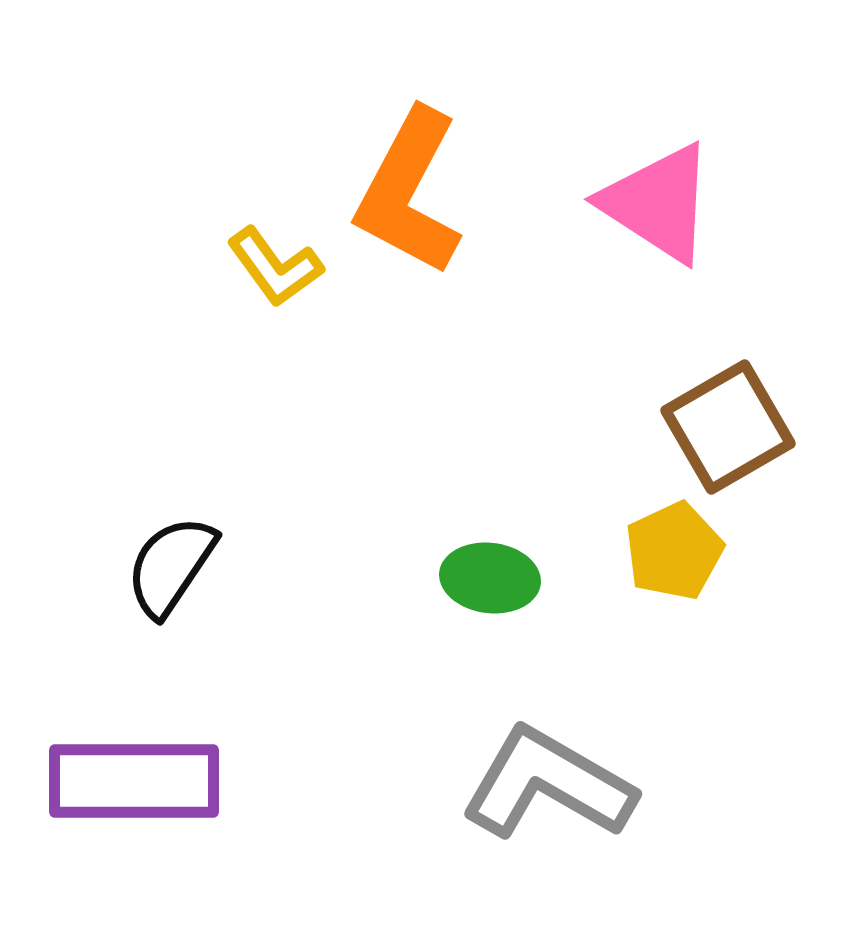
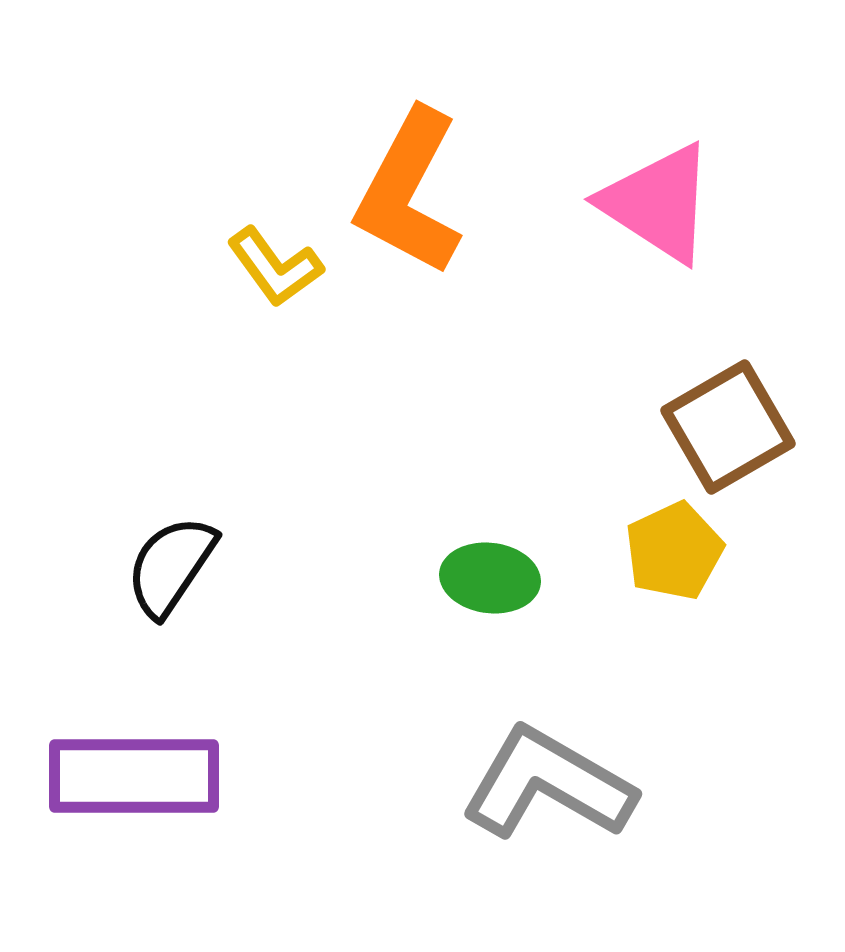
purple rectangle: moved 5 px up
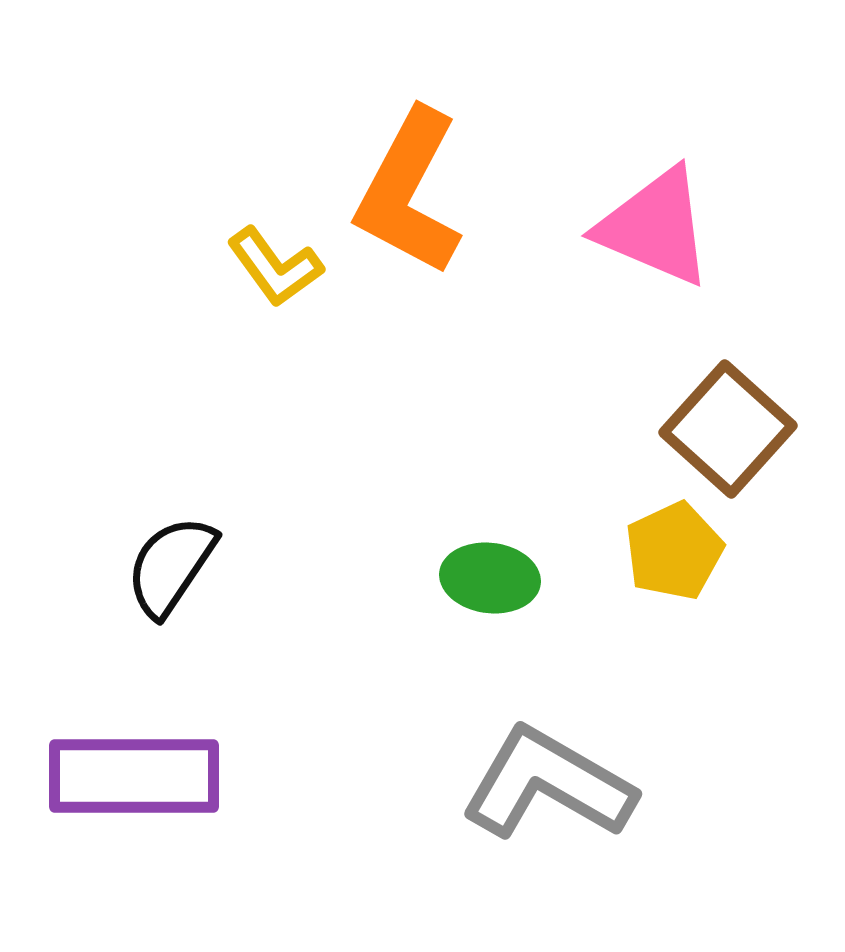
pink triangle: moved 3 px left, 24 px down; rotated 10 degrees counterclockwise
brown square: moved 2 px down; rotated 18 degrees counterclockwise
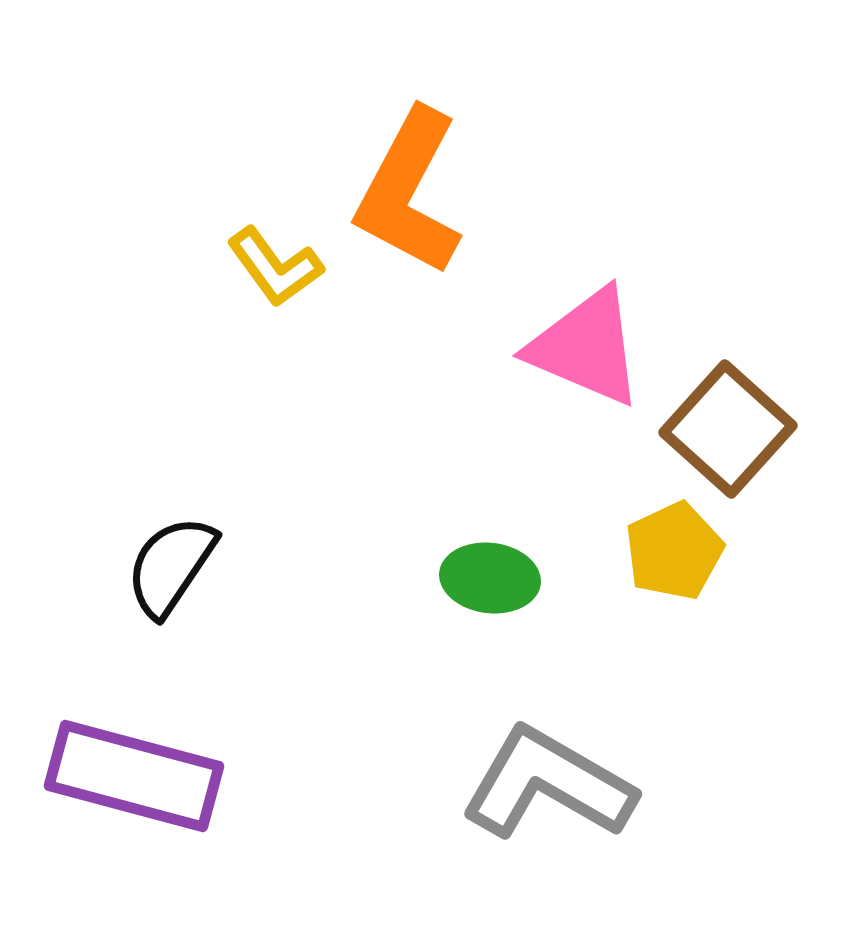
pink triangle: moved 69 px left, 120 px down
purple rectangle: rotated 15 degrees clockwise
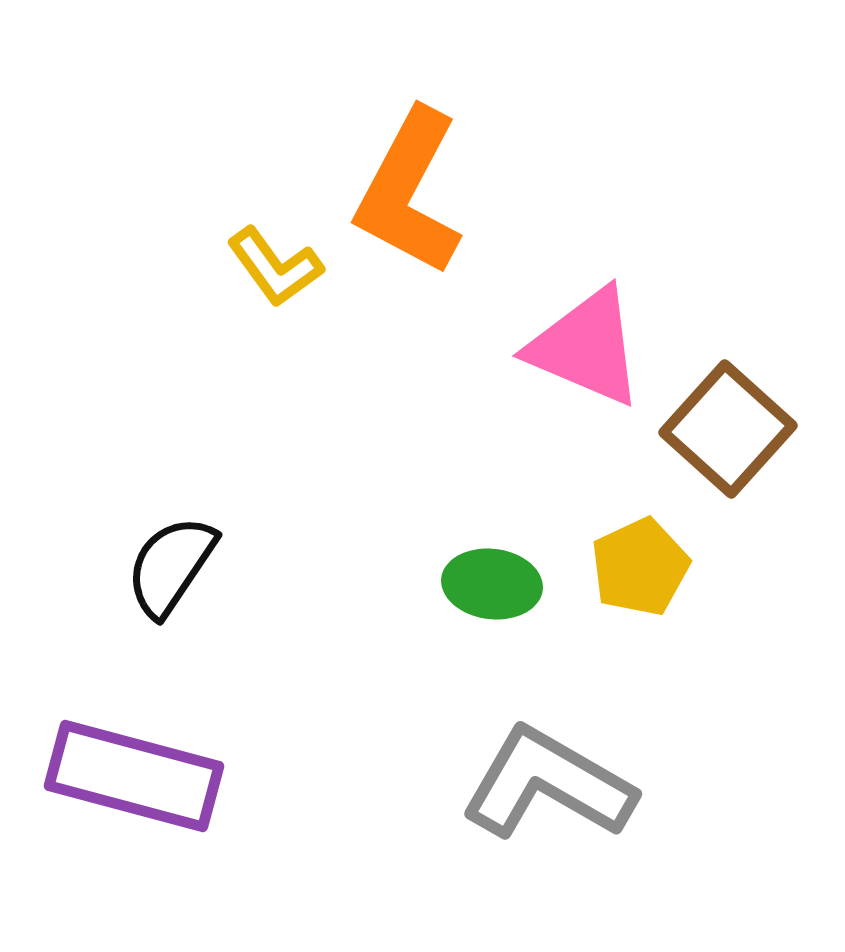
yellow pentagon: moved 34 px left, 16 px down
green ellipse: moved 2 px right, 6 px down
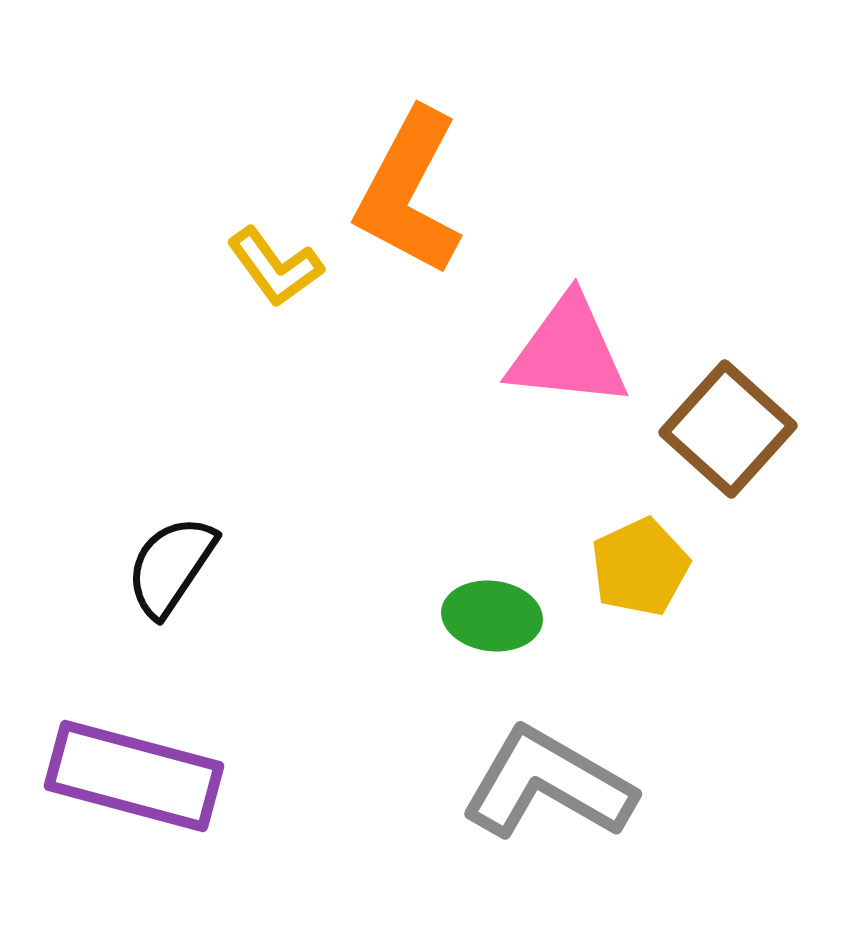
pink triangle: moved 18 px left, 5 px down; rotated 17 degrees counterclockwise
green ellipse: moved 32 px down
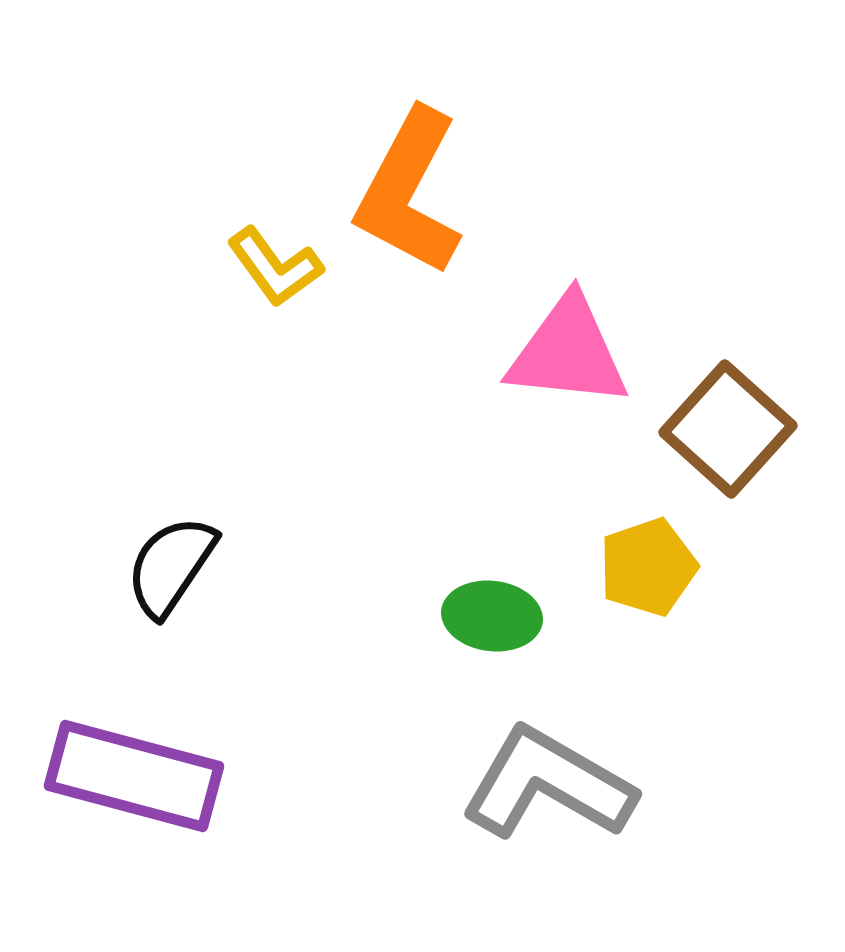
yellow pentagon: moved 8 px right; rotated 6 degrees clockwise
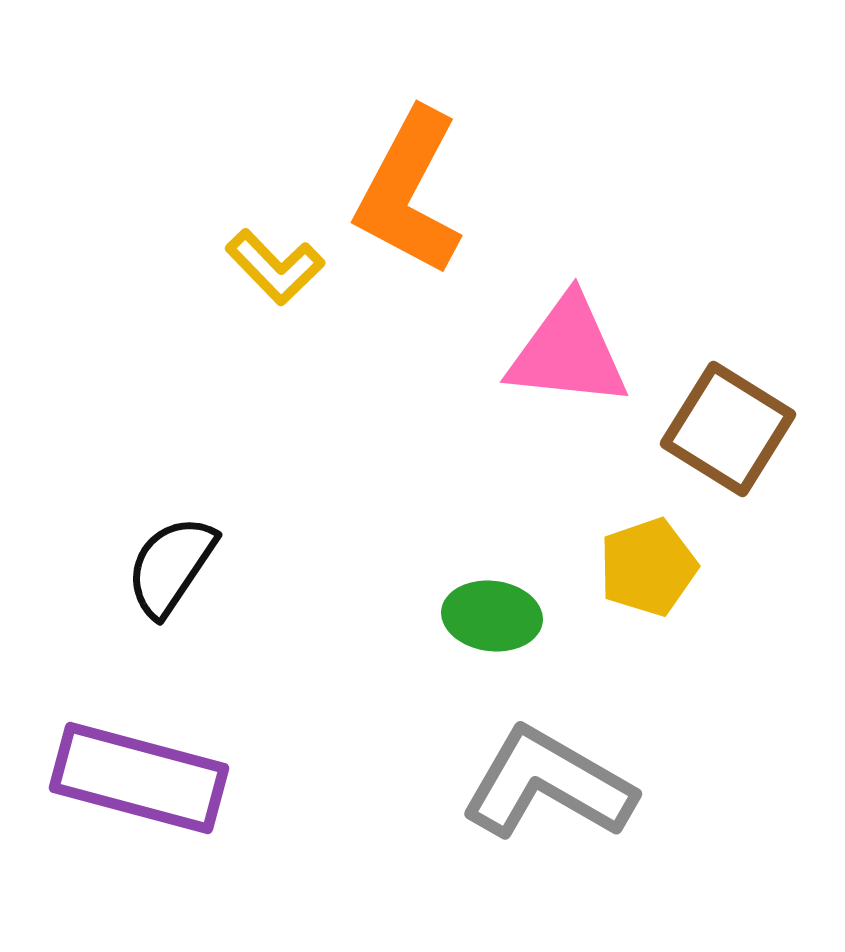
yellow L-shape: rotated 8 degrees counterclockwise
brown square: rotated 10 degrees counterclockwise
purple rectangle: moved 5 px right, 2 px down
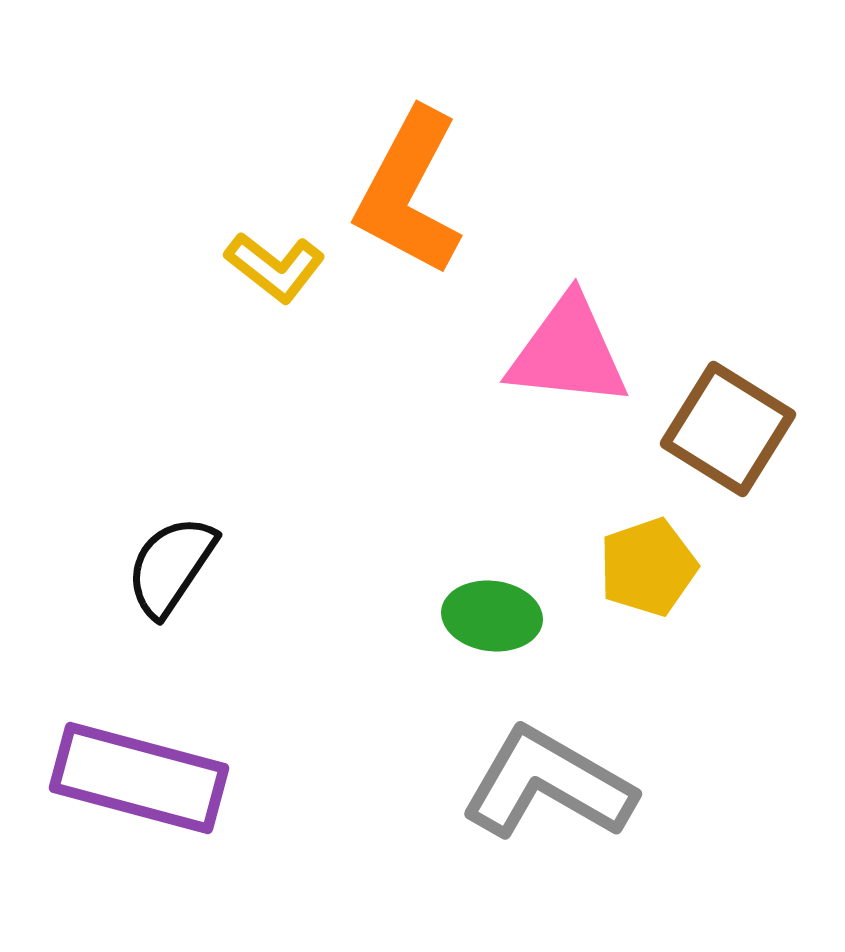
yellow L-shape: rotated 8 degrees counterclockwise
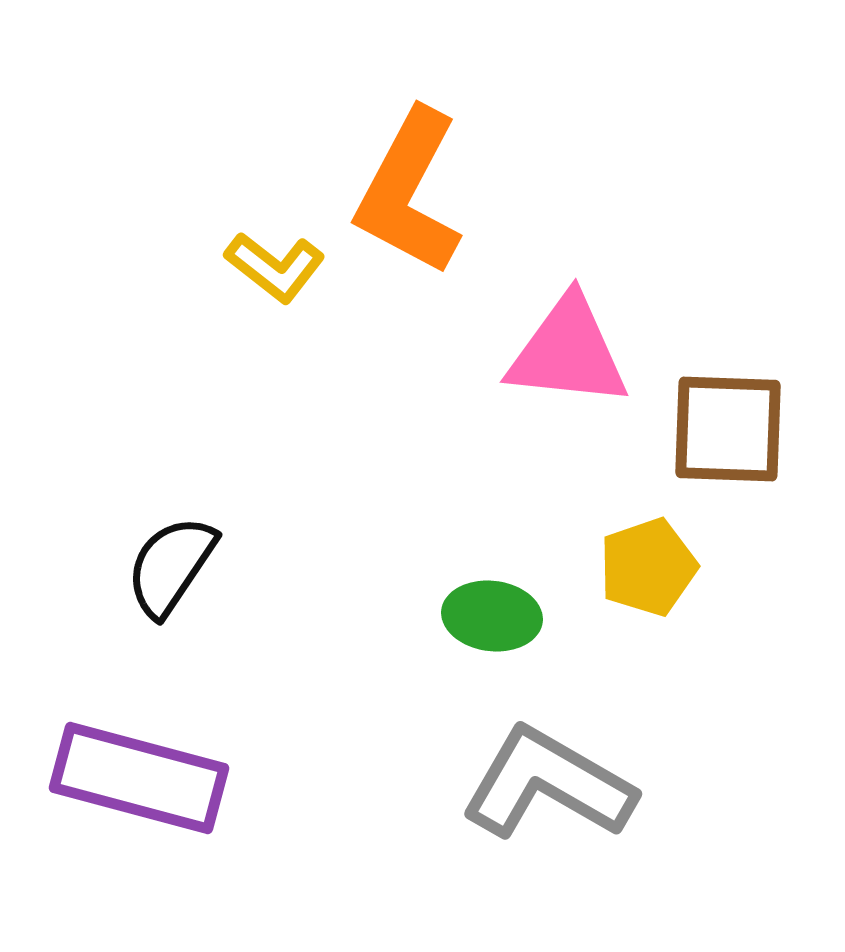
brown square: rotated 30 degrees counterclockwise
